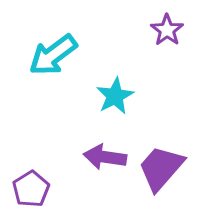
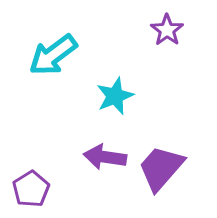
cyan star: rotated 6 degrees clockwise
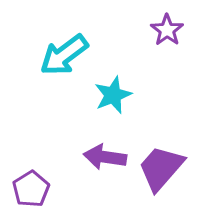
cyan arrow: moved 11 px right
cyan star: moved 2 px left, 1 px up
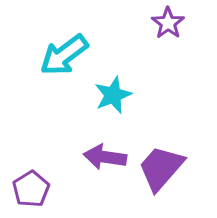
purple star: moved 1 px right, 7 px up
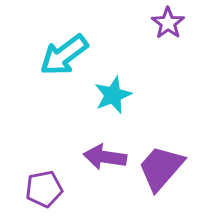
purple pentagon: moved 13 px right; rotated 21 degrees clockwise
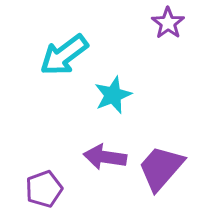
purple pentagon: rotated 9 degrees counterclockwise
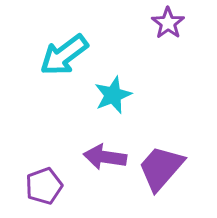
purple pentagon: moved 3 px up
